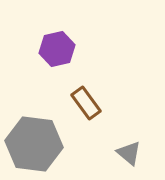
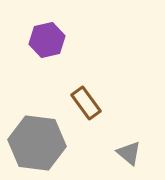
purple hexagon: moved 10 px left, 9 px up
gray hexagon: moved 3 px right, 1 px up
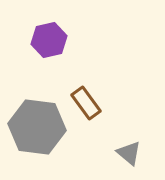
purple hexagon: moved 2 px right
gray hexagon: moved 16 px up
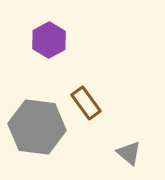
purple hexagon: rotated 16 degrees counterclockwise
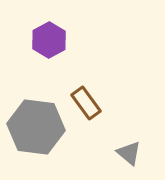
gray hexagon: moved 1 px left
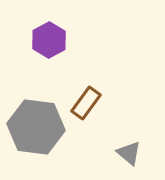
brown rectangle: rotated 72 degrees clockwise
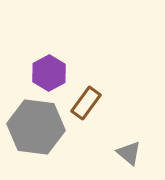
purple hexagon: moved 33 px down
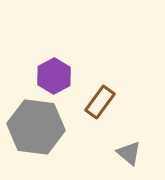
purple hexagon: moved 5 px right, 3 px down
brown rectangle: moved 14 px right, 1 px up
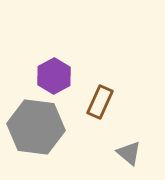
brown rectangle: rotated 12 degrees counterclockwise
